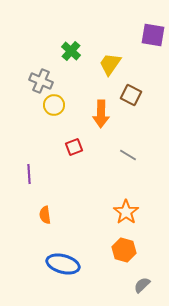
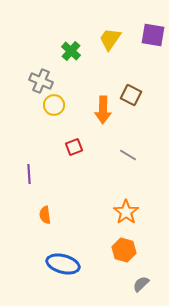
yellow trapezoid: moved 25 px up
orange arrow: moved 2 px right, 4 px up
gray semicircle: moved 1 px left, 1 px up
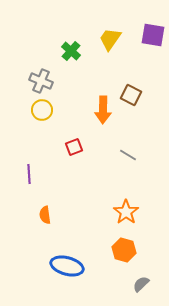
yellow circle: moved 12 px left, 5 px down
blue ellipse: moved 4 px right, 2 px down
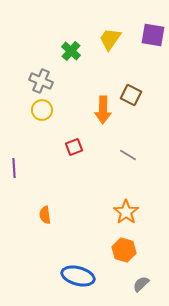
purple line: moved 15 px left, 6 px up
blue ellipse: moved 11 px right, 10 px down
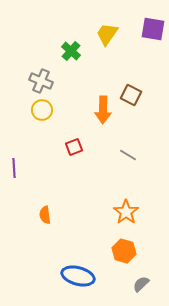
purple square: moved 6 px up
yellow trapezoid: moved 3 px left, 5 px up
orange hexagon: moved 1 px down
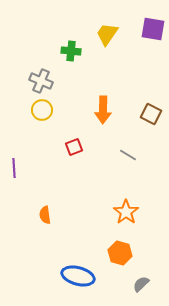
green cross: rotated 36 degrees counterclockwise
brown square: moved 20 px right, 19 px down
orange hexagon: moved 4 px left, 2 px down
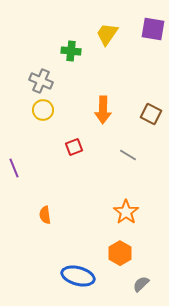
yellow circle: moved 1 px right
purple line: rotated 18 degrees counterclockwise
orange hexagon: rotated 15 degrees clockwise
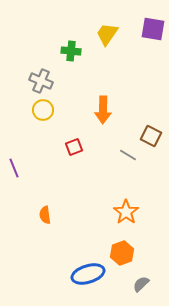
brown square: moved 22 px down
orange hexagon: moved 2 px right; rotated 10 degrees clockwise
blue ellipse: moved 10 px right, 2 px up; rotated 32 degrees counterclockwise
